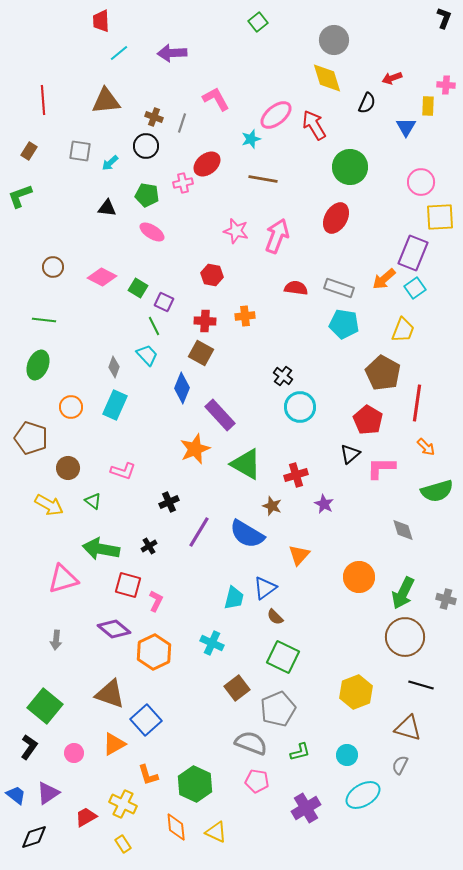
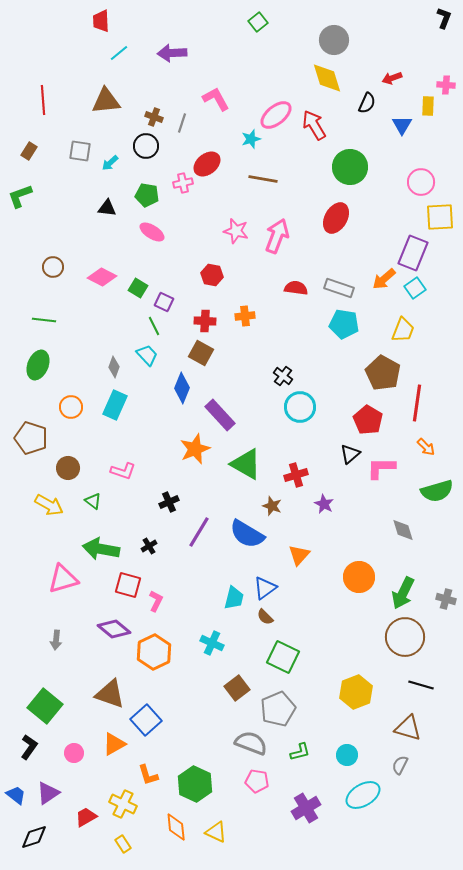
blue triangle at (406, 127): moved 4 px left, 2 px up
brown semicircle at (275, 617): moved 10 px left
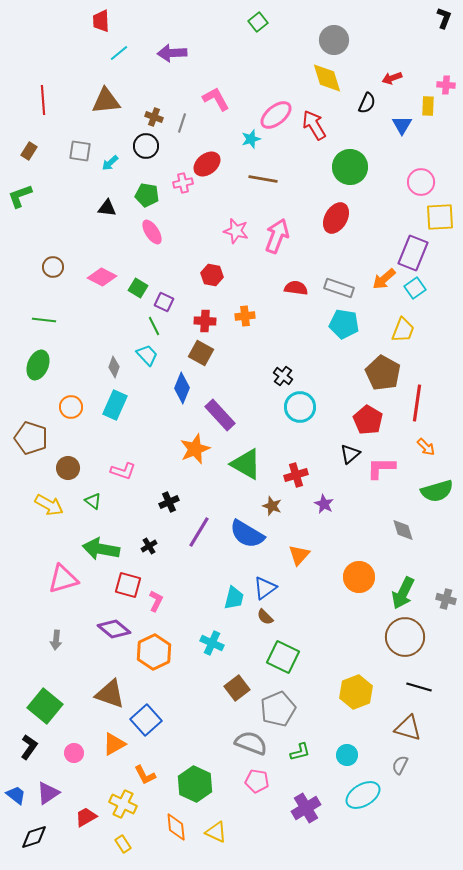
pink ellipse at (152, 232): rotated 25 degrees clockwise
black line at (421, 685): moved 2 px left, 2 px down
orange L-shape at (148, 775): moved 3 px left; rotated 10 degrees counterclockwise
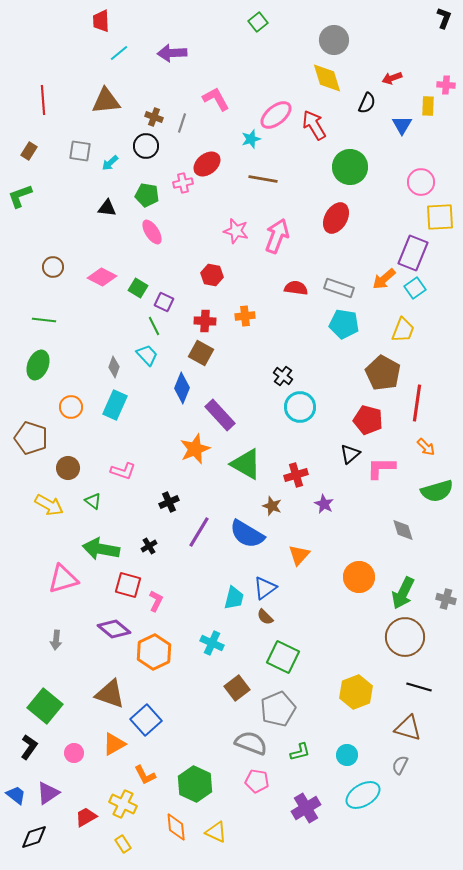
red pentagon at (368, 420): rotated 16 degrees counterclockwise
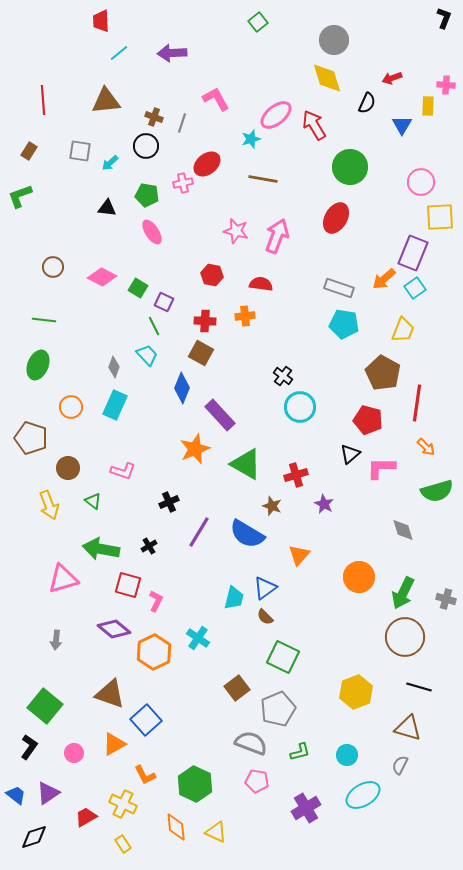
red semicircle at (296, 288): moved 35 px left, 4 px up
yellow arrow at (49, 505): rotated 40 degrees clockwise
cyan cross at (212, 643): moved 14 px left, 5 px up; rotated 10 degrees clockwise
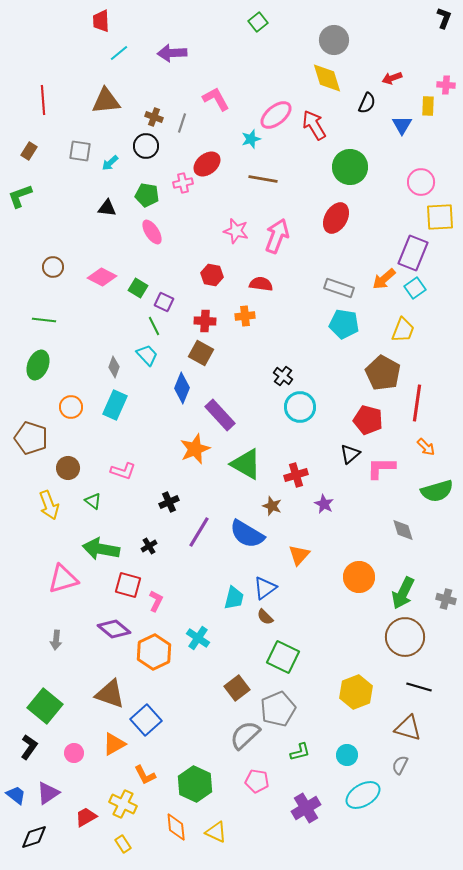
gray semicircle at (251, 743): moved 6 px left, 8 px up; rotated 64 degrees counterclockwise
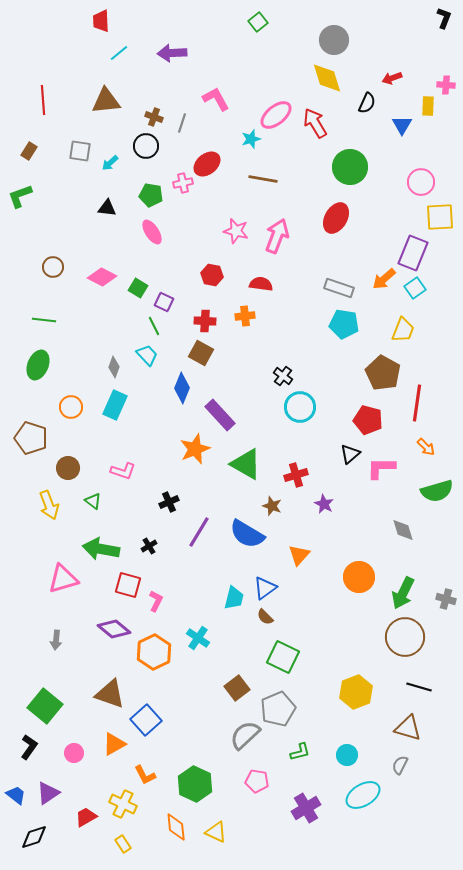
red arrow at (314, 125): moved 1 px right, 2 px up
green pentagon at (147, 195): moved 4 px right
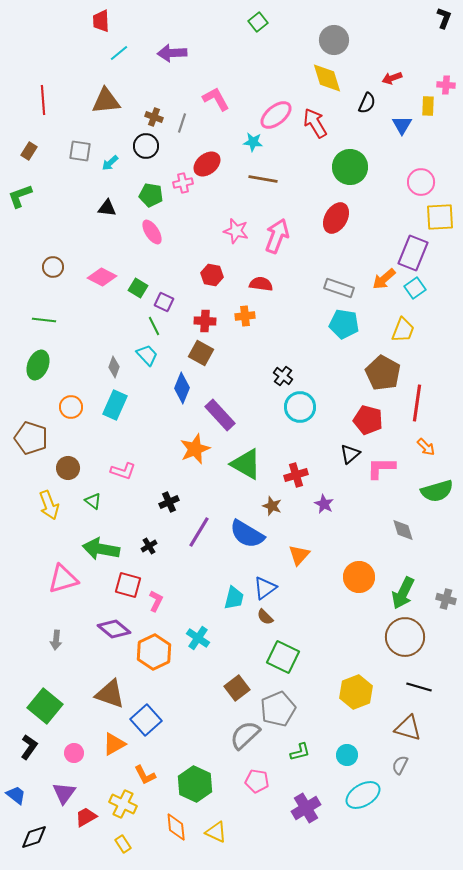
cyan star at (251, 139): moved 2 px right, 3 px down; rotated 24 degrees clockwise
purple triangle at (48, 793): moved 16 px right; rotated 20 degrees counterclockwise
